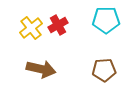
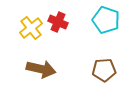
cyan pentagon: rotated 20 degrees clockwise
red cross: moved 3 px up; rotated 36 degrees counterclockwise
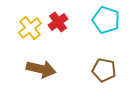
red cross: rotated 30 degrees clockwise
yellow cross: moved 1 px left
brown pentagon: rotated 15 degrees clockwise
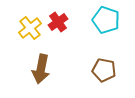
brown arrow: rotated 88 degrees clockwise
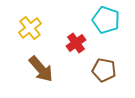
red cross: moved 18 px right, 21 px down
brown arrow: rotated 52 degrees counterclockwise
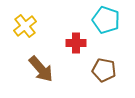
yellow cross: moved 5 px left, 2 px up
red cross: rotated 36 degrees clockwise
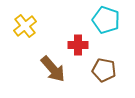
red cross: moved 2 px right, 2 px down
brown arrow: moved 12 px right
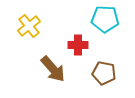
cyan pentagon: moved 1 px left, 1 px up; rotated 16 degrees counterclockwise
yellow cross: moved 4 px right
brown pentagon: moved 3 px down
